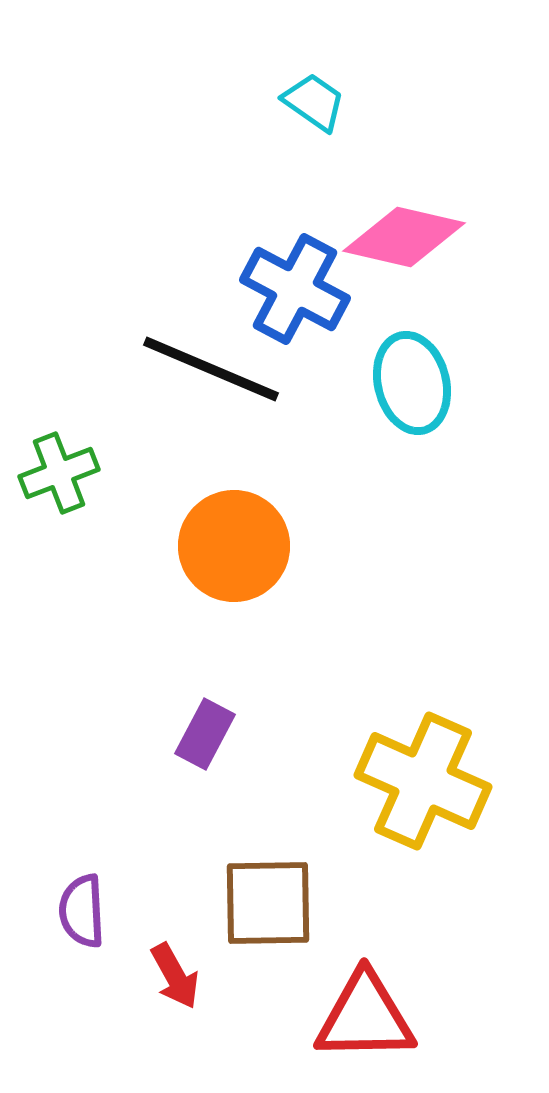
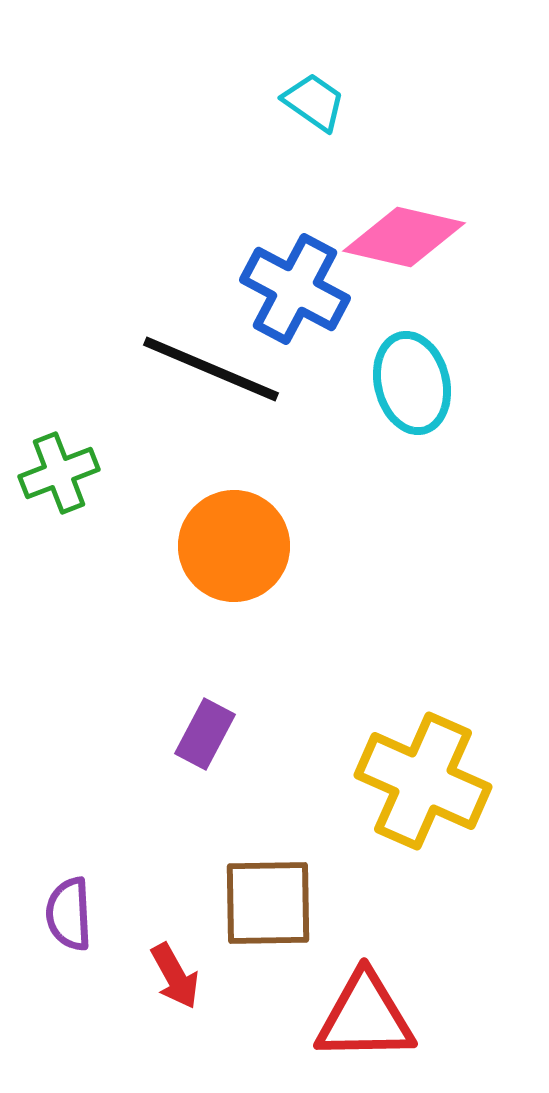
purple semicircle: moved 13 px left, 3 px down
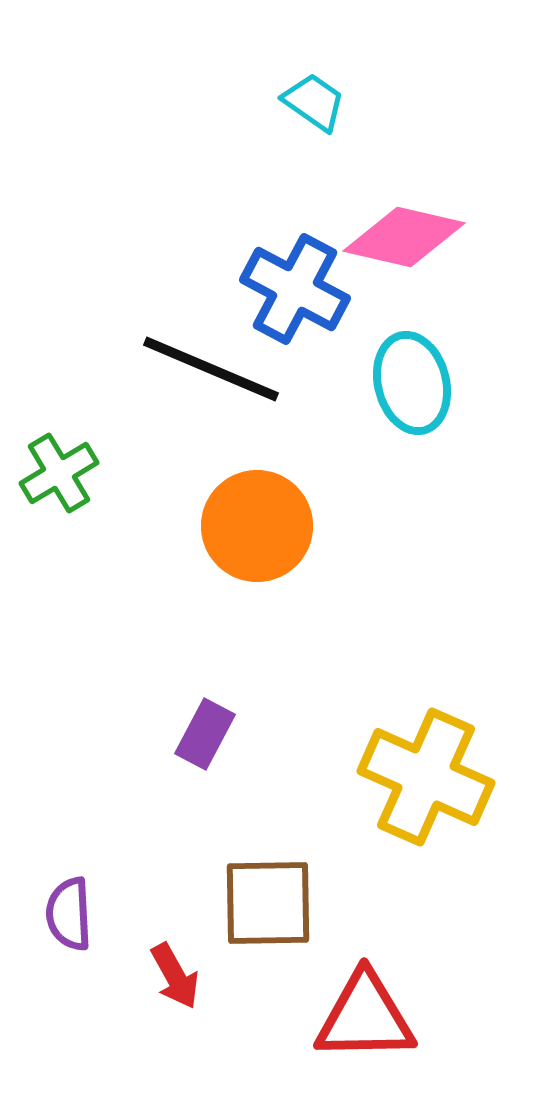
green cross: rotated 10 degrees counterclockwise
orange circle: moved 23 px right, 20 px up
yellow cross: moved 3 px right, 4 px up
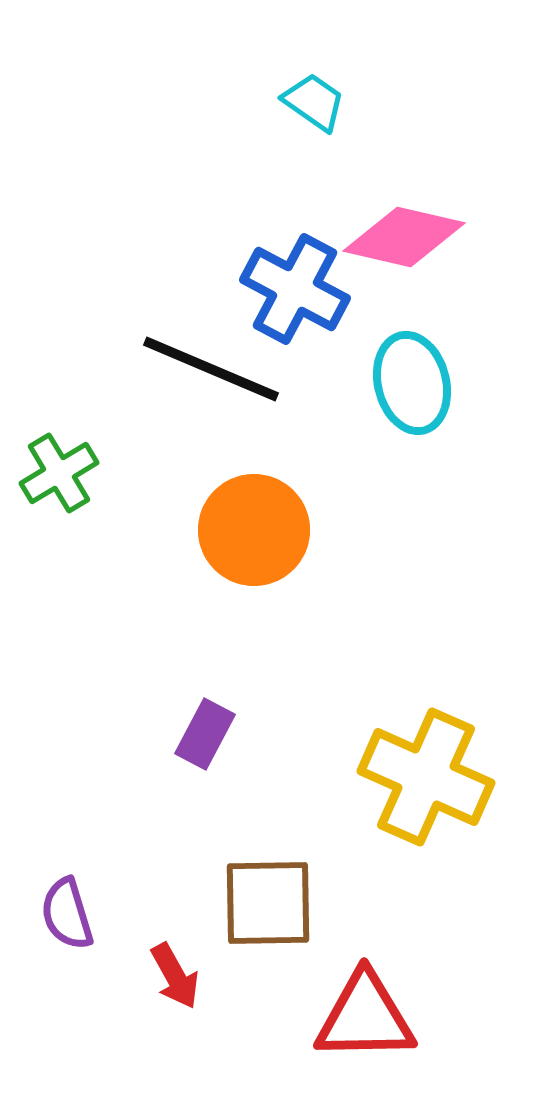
orange circle: moved 3 px left, 4 px down
purple semicircle: moved 2 px left; rotated 14 degrees counterclockwise
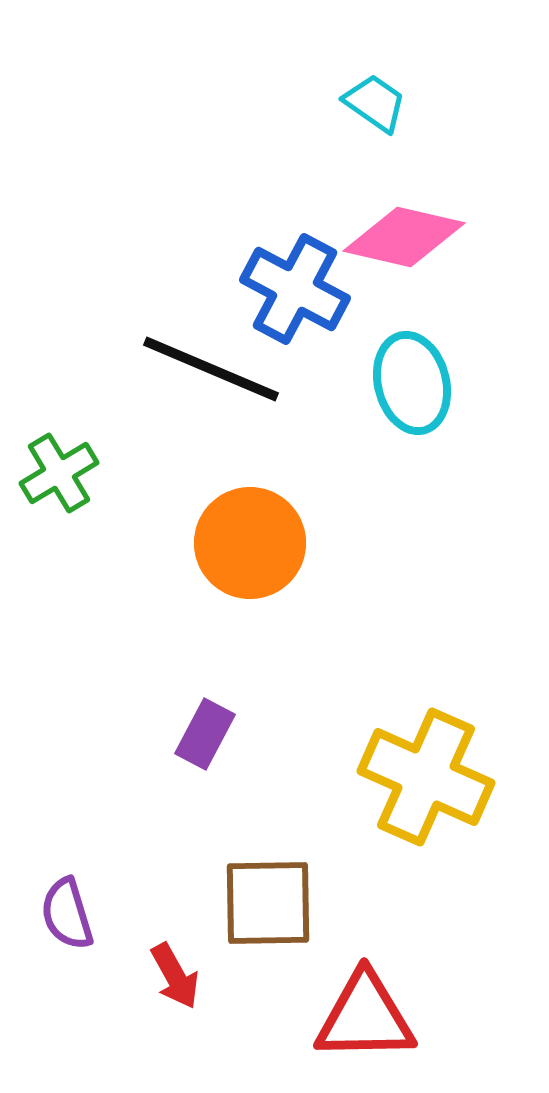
cyan trapezoid: moved 61 px right, 1 px down
orange circle: moved 4 px left, 13 px down
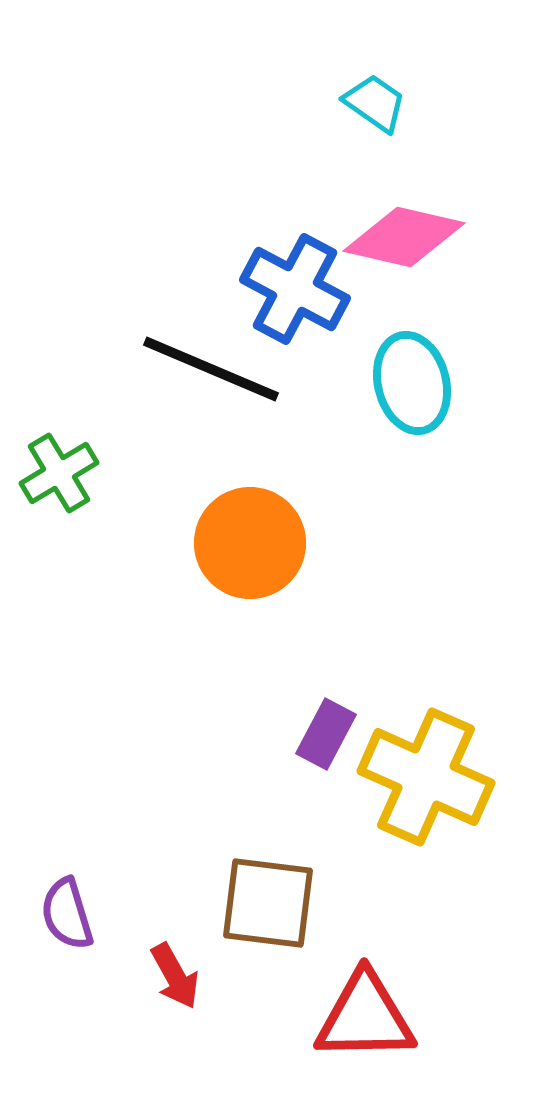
purple rectangle: moved 121 px right
brown square: rotated 8 degrees clockwise
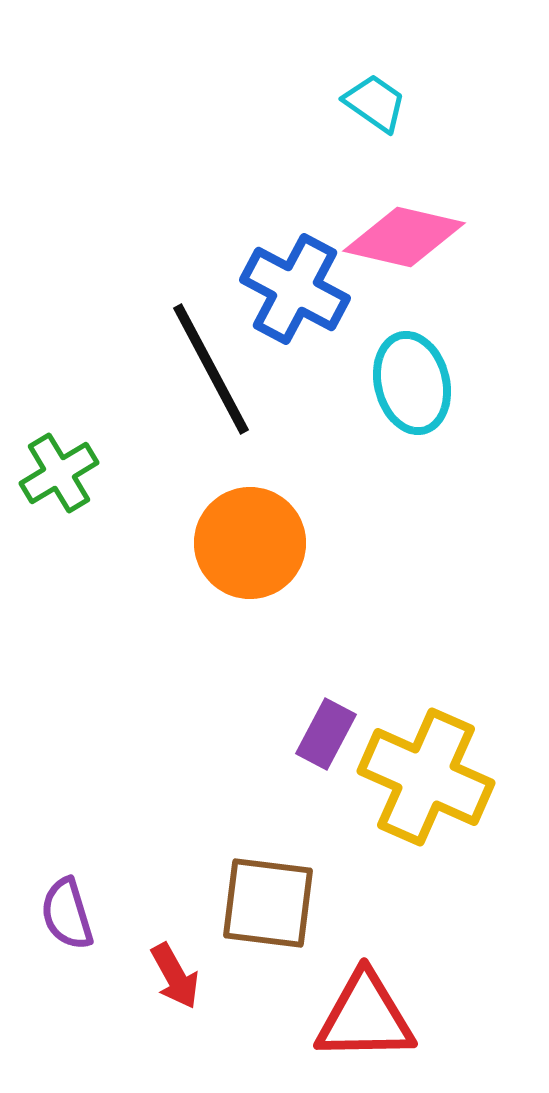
black line: rotated 39 degrees clockwise
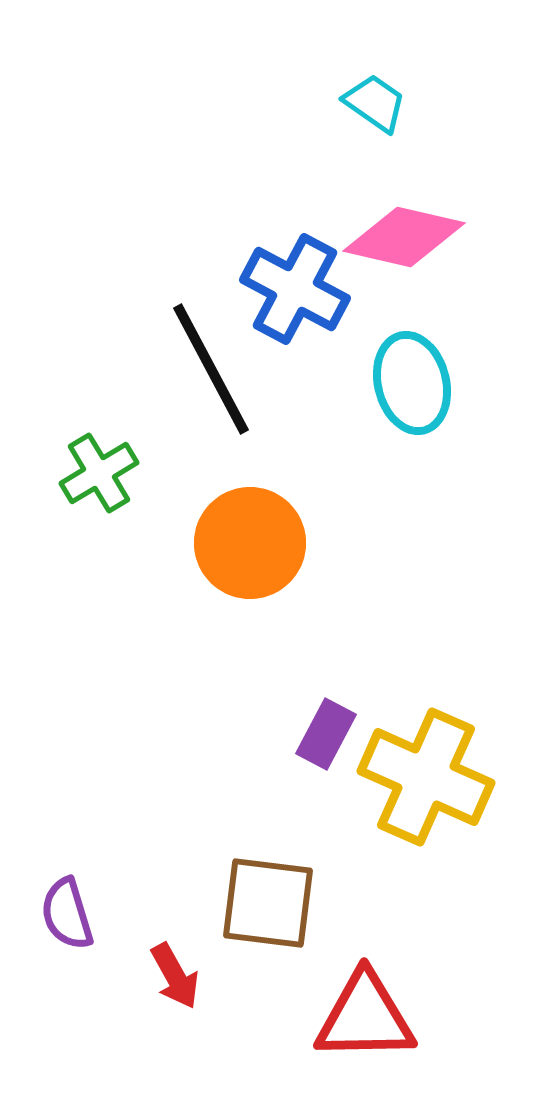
green cross: moved 40 px right
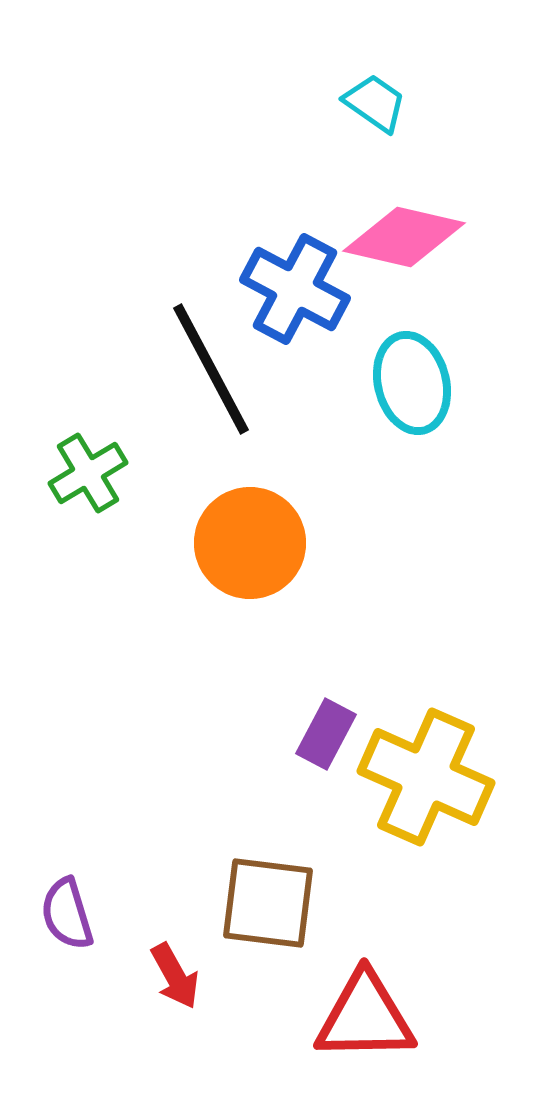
green cross: moved 11 px left
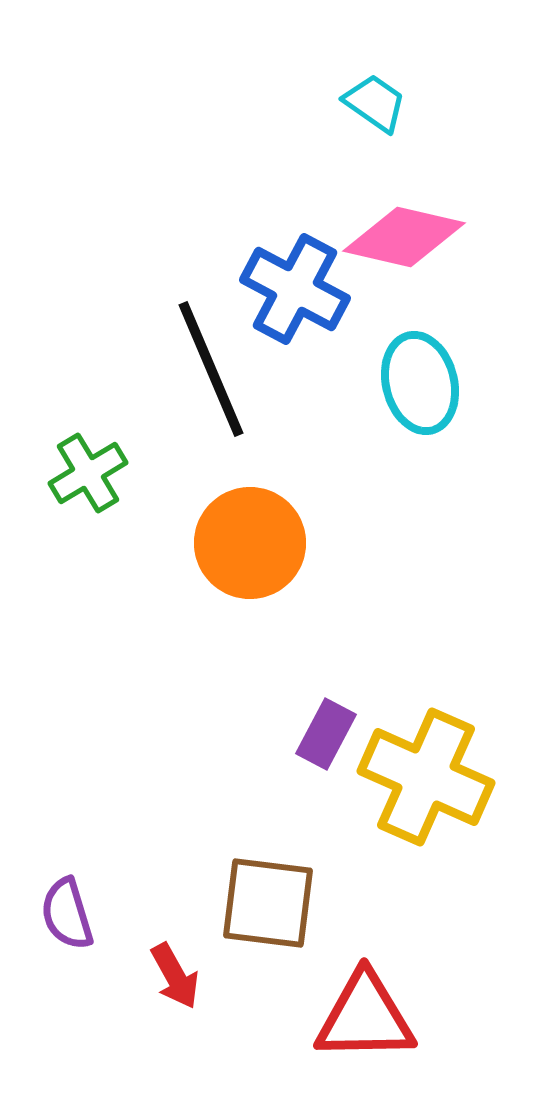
black line: rotated 5 degrees clockwise
cyan ellipse: moved 8 px right
